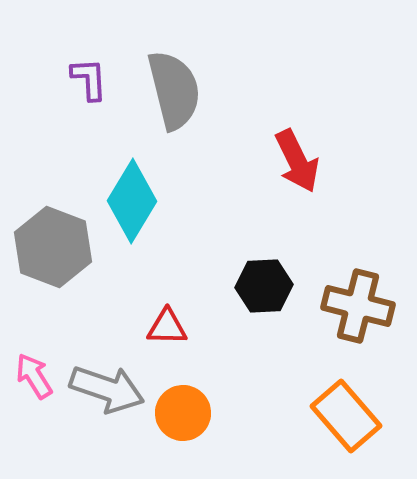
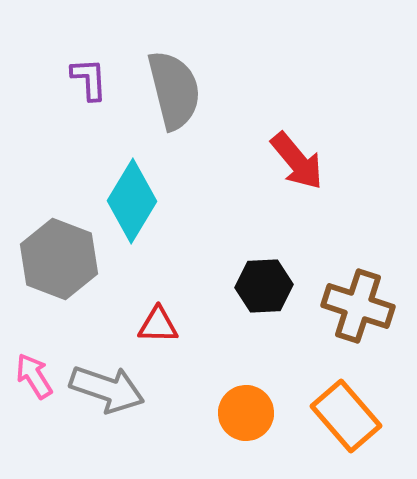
red arrow: rotated 14 degrees counterclockwise
gray hexagon: moved 6 px right, 12 px down
brown cross: rotated 4 degrees clockwise
red triangle: moved 9 px left, 2 px up
orange circle: moved 63 px right
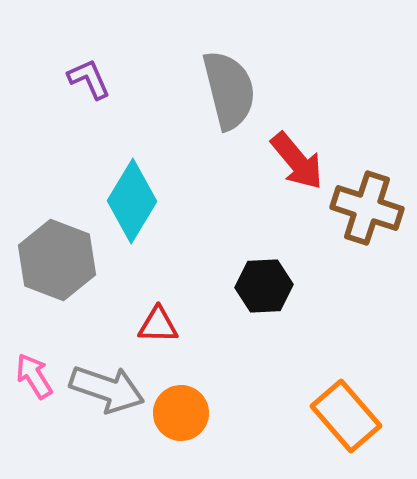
purple L-shape: rotated 21 degrees counterclockwise
gray semicircle: moved 55 px right
gray hexagon: moved 2 px left, 1 px down
brown cross: moved 9 px right, 98 px up
orange circle: moved 65 px left
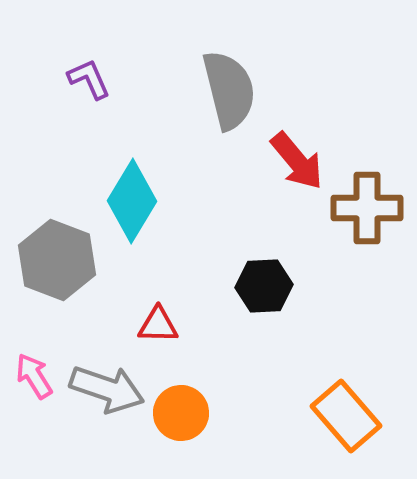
brown cross: rotated 18 degrees counterclockwise
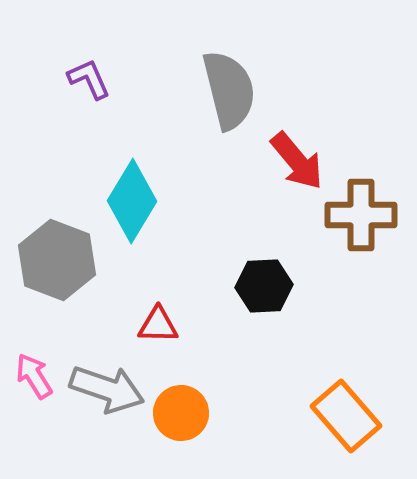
brown cross: moved 6 px left, 7 px down
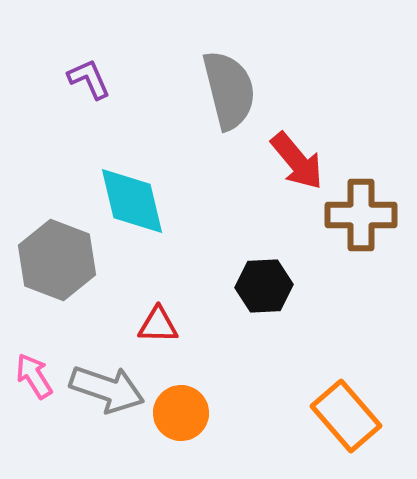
cyan diamond: rotated 44 degrees counterclockwise
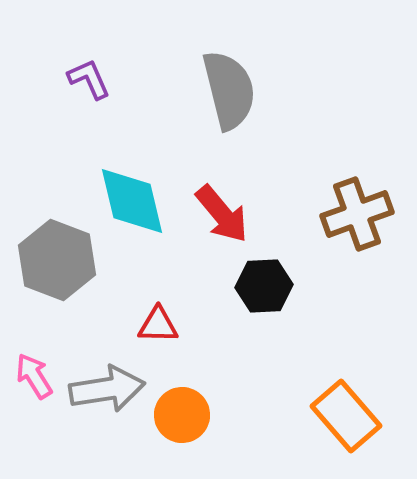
red arrow: moved 75 px left, 53 px down
brown cross: moved 4 px left, 1 px up; rotated 20 degrees counterclockwise
gray arrow: rotated 28 degrees counterclockwise
orange circle: moved 1 px right, 2 px down
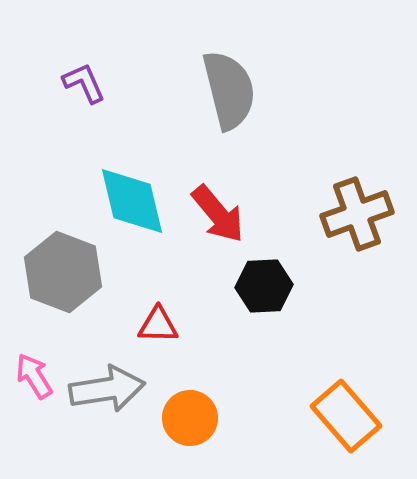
purple L-shape: moved 5 px left, 4 px down
red arrow: moved 4 px left
gray hexagon: moved 6 px right, 12 px down
orange circle: moved 8 px right, 3 px down
